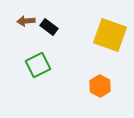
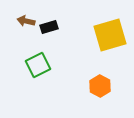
brown arrow: rotated 18 degrees clockwise
black rectangle: rotated 54 degrees counterclockwise
yellow square: rotated 36 degrees counterclockwise
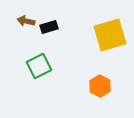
green square: moved 1 px right, 1 px down
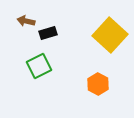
black rectangle: moved 1 px left, 6 px down
yellow square: rotated 32 degrees counterclockwise
orange hexagon: moved 2 px left, 2 px up
